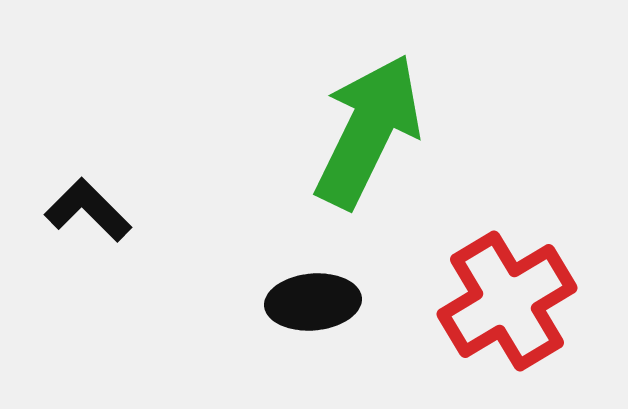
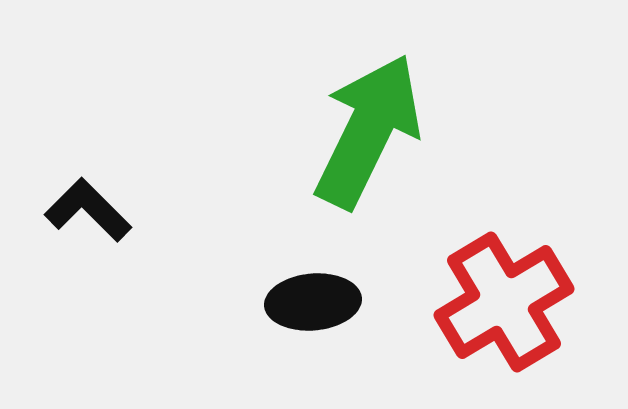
red cross: moved 3 px left, 1 px down
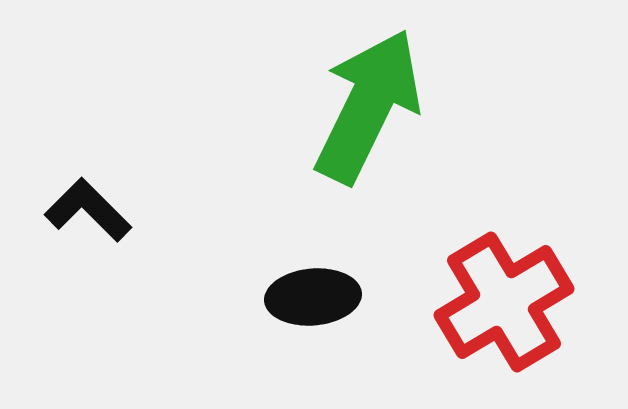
green arrow: moved 25 px up
black ellipse: moved 5 px up
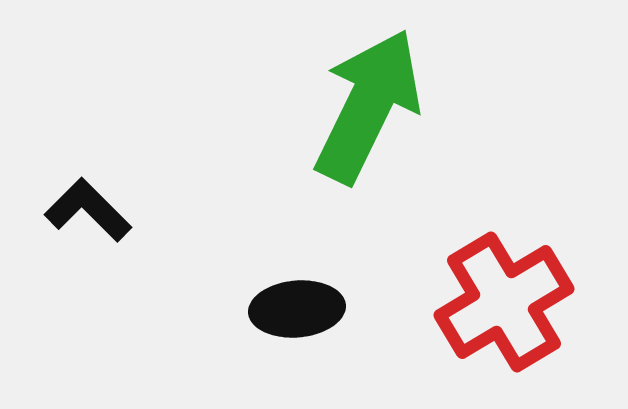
black ellipse: moved 16 px left, 12 px down
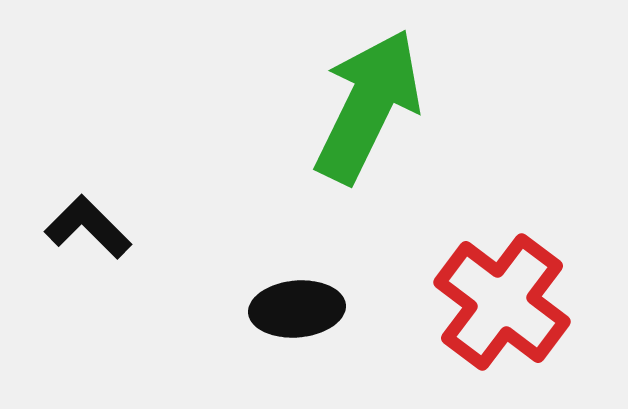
black L-shape: moved 17 px down
red cross: moved 2 px left; rotated 22 degrees counterclockwise
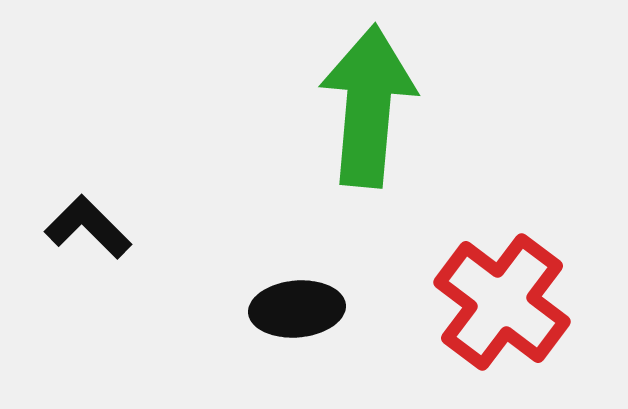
green arrow: rotated 21 degrees counterclockwise
